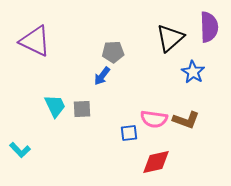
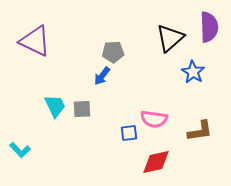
brown L-shape: moved 14 px right, 11 px down; rotated 28 degrees counterclockwise
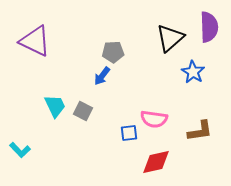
gray square: moved 1 px right, 2 px down; rotated 30 degrees clockwise
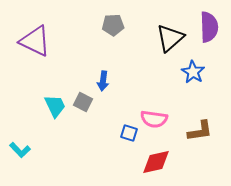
gray pentagon: moved 27 px up
blue arrow: moved 1 px right, 5 px down; rotated 30 degrees counterclockwise
gray square: moved 9 px up
blue square: rotated 24 degrees clockwise
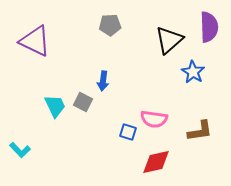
gray pentagon: moved 3 px left
black triangle: moved 1 px left, 2 px down
blue square: moved 1 px left, 1 px up
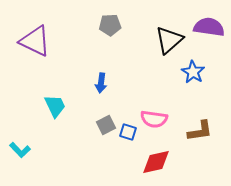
purple semicircle: rotated 80 degrees counterclockwise
blue arrow: moved 2 px left, 2 px down
gray square: moved 23 px right, 23 px down; rotated 36 degrees clockwise
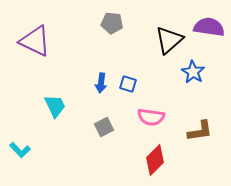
gray pentagon: moved 2 px right, 2 px up; rotated 10 degrees clockwise
pink semicircle: moved 3 px left, 2 px up
gray square: moved 2 px left, 2 px down
blue square: moved 48 px up
red diamond: moved 1 px left, 2 px up; rotated 32 degrees counterclockwise
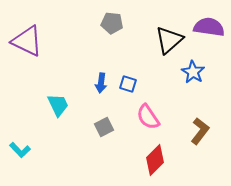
purple triangle: moved 8 px left
cyan trapezoid: moved 3 px right, 1 px up
pink semicircle: moved 3 px left; rotated 48 degrees clockwise
brown L-shape: rotated 44 degrees counterclockwise
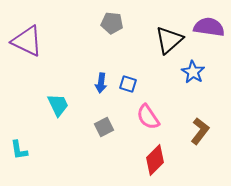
cyan L-shape: moved 1 px left; rotated 35 degrees clockwise
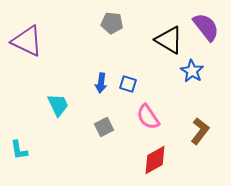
purple semicircle: moved 3 px left; rotated 44 degrees clockwise
black triangle: rotated 48 degrees counterclockwise
blue star: moved 1 px left, 1 px up
red diamond: rotated 16 degrees clockwise
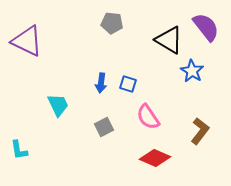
red diamond: moved 2 px up; rotated 52 degrees clockwise
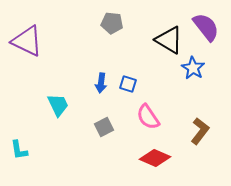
blue star: moved 1 px right, 3 px up
